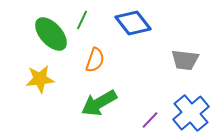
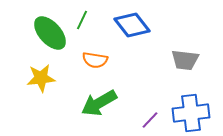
blue diamond: moved 1 px left, 2 px down
green ellipse: moved 1 px left, 1 px up
orange semicircle: rotated 80 degrees clockwise
yellow star: moved 1 px right, 1 px up
blue cross: rotated 33 degrees clockwise
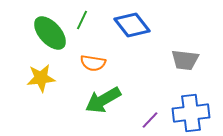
orange semicircle: moved 2 px left, 3 px down
green arrow: moved 4 px right, 3 px up
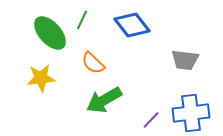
orange semicircle: rotated 35 degrees clockwise
green arrow: moved 1 px right
purple line: moved 1 px right
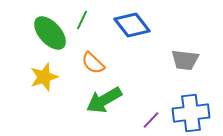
yellow star: moved 3 px right, 1 px up; rotated 12 degrees counterclockwise
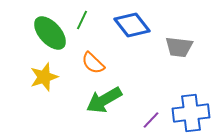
gray trapezoid: moved 6 px left, 13 px up
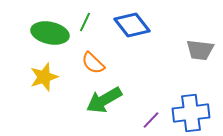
green line: moved 3 px right, 2 px down
green ellipse: rotated 36 degrees counterclockwise
gray trapezoid: moved 21 px right, 3 px down
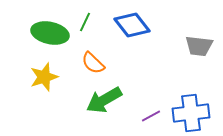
gray trapezoid: moved 1 px left, 4 px up
purple line: moved 4 px up; rotated 18 degrees clockwise
